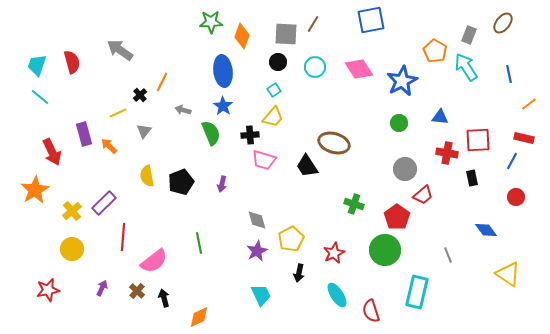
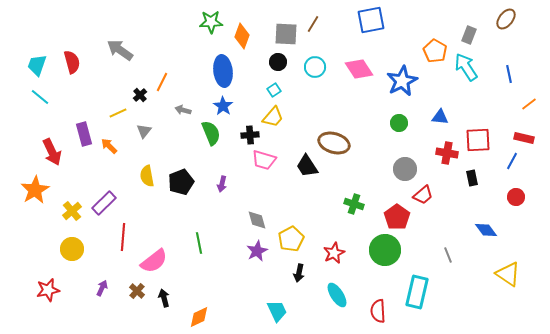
brown ellipse at (503, 23): moved 3 px right, 4 px up
cyan trapezoid at (261, 295): moved 16 px right, 16 px down
red semicircle at (371, 311): moved 7 px right; rotated 15 degrees clockwise
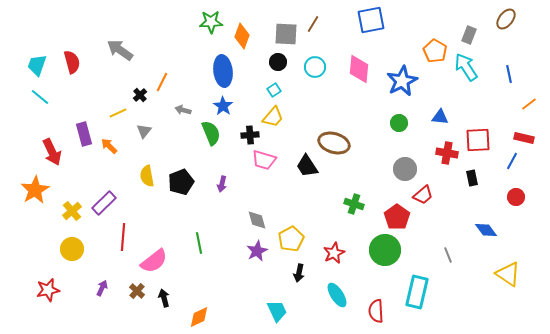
pink diamond at (359, 69): rotated 40 degrees clockwise
red semicircle at (378, 311): moved 2 px left
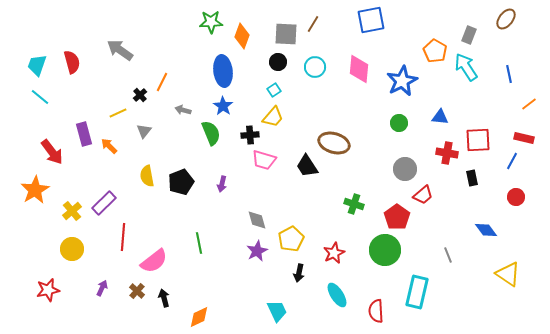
red arrow at (52, 152): rotated 12 degrees counterclockwise
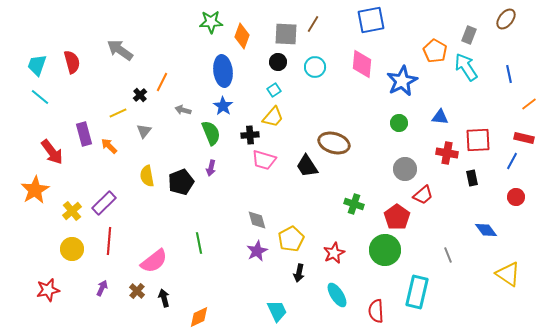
pink diamond at (359, 69): moved 3 px right, 5 px up
purple arrow at (222, 184): moved 11 px left, 16 px up
red line at (123, 237): moved 14 px left, 4 px down
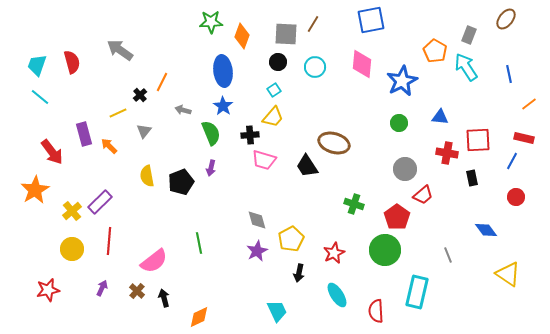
purple rectangle at (104, 203): moved 4 px left, 1 px up
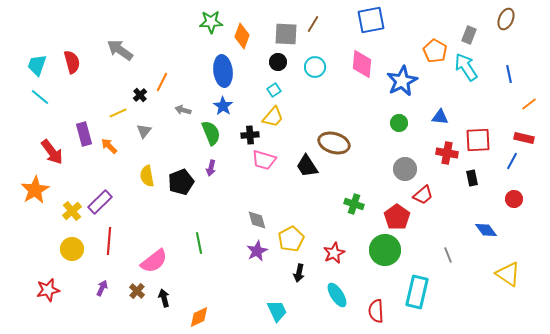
brown ellipse at (506, 19): rotated 15 degrees counterclockwise
red circle at (516, 197): moved 2 px left, 2 px down
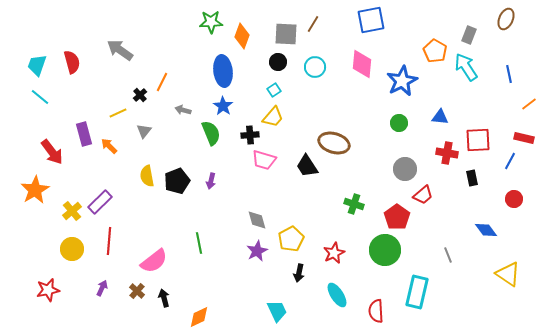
blue line at (512, 161): moved 2 px left
purple arrow at (211, 168): moved 13 px down
black pentagon at (181, 182): moved 4 px left, 1 px up
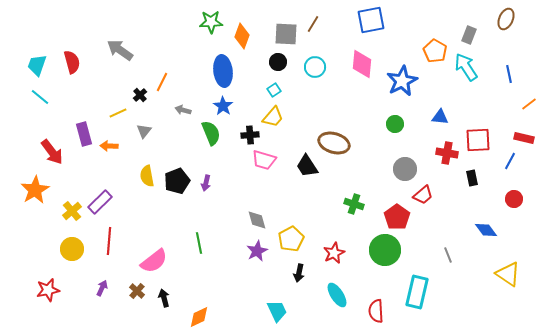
green circle at (399, 123): moved 4 px left, 1 px down
orange arrow at (109, 146): rotated 42 degrees counterclockwise
purple arrow at (211, 181): moved 5 px left, 2 px down
